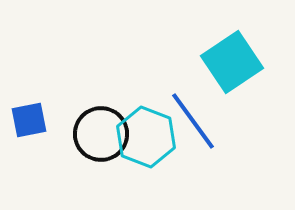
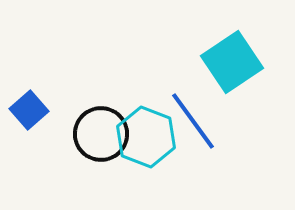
blue square: moved 10 px up; rotated 30 degrees counterclockwise
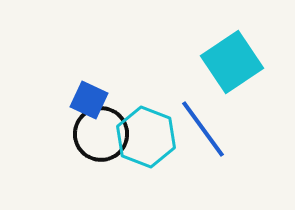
blue square: moved 60 px right, 10 px up; rotated 24 degrees counterclockwise
blue line: moved 10 px right, 8 px down
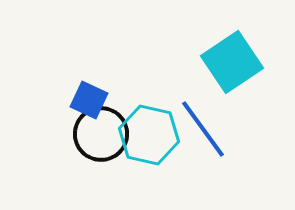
cyan hexagon: moved 3 px right, 2 px up; rotated 8 degrees counterclockwise
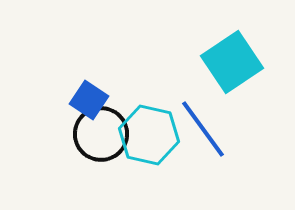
blue square: rotated 9 degrees clockwise
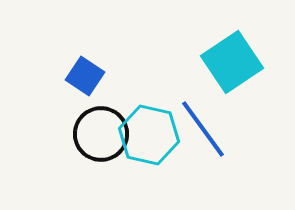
blue square: moved 4 px left, 24 px up
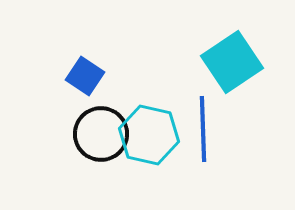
blue line: rotated 34 degrees clockwise
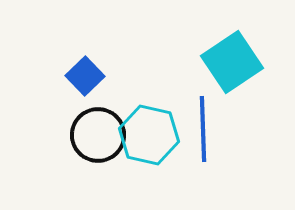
blue square: rotated 12 degrees clockwise
black circle: moved 3 px left, 1 px down
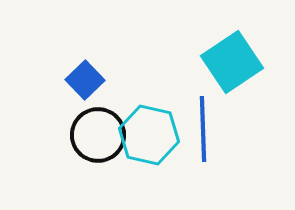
blue square: moved 4 px down
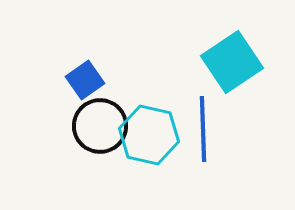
blue square: rotated 9 degrees clockwise
black circle: moved 2 px right, 9 px up
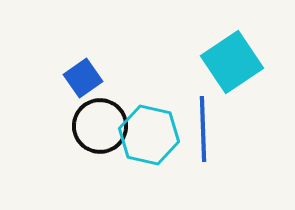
blue square: moved 2 px left, 2 px up
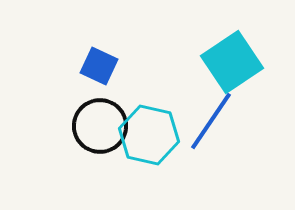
blue square: moved 16 px right, 12 px up; rotated 30 degrees counterclockwise
blue line: moved 8 px right, 8 px up; rotated 36 degrees clockwise
